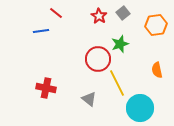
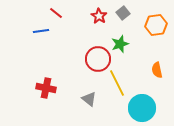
cyan circle: moved 2 px right
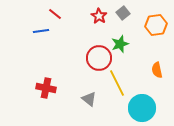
red line: moved 1 px left, 1 px down
red circle: moved 1 px right, 1 px up
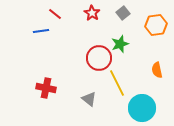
red star: moved 7 px left, 3 px up
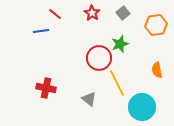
cyan circle: moved 1 px up
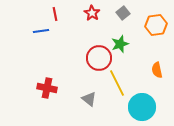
red line: rotated 40 degrees clockwise
red cross: moved 1 px right
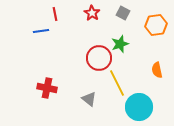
gray square: rotated 24 degrees counterclockwise
cyan circle: moved 3 px left
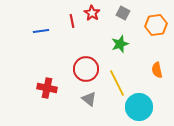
red line: moved 17 px right, 7 px down
red circle: moved 13 px left, 11 px down
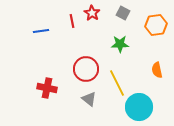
green star: rotated 18 degrees clockwise
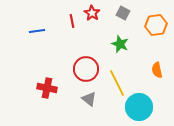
blue line: moved 4 px left
green star: rotated 24 degrees clockwise
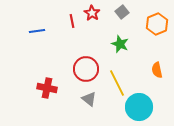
gray square: moved 1 px left, 1 px up; rotated 24 degrees clockwise
orange hexagon: moved 1 px right, 1 px up; rotated 15 degrees counterclockwise
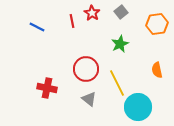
gray square: moved 1 px left
orange hexagon: rotated 15 degrees clockwise
blue line: moved 4 px up; rotated 35 degrees clockwise
green star: rotated 24 degrees clockwise
cyan circle: moved 1 px left
